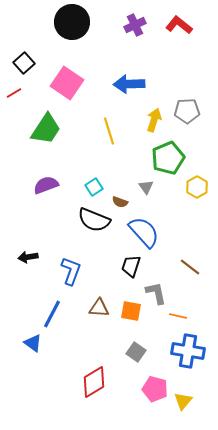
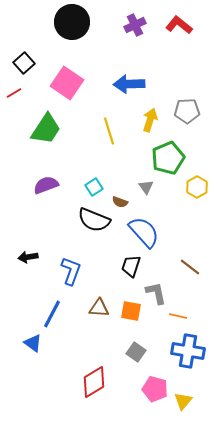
yellow arrow: moved 4 px left
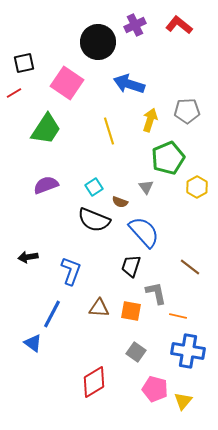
black circle: moved 26 px right, 20 px down
black square: rotated 30 degrees clockwise
blue arrow: rotated 20 degrees clockwise
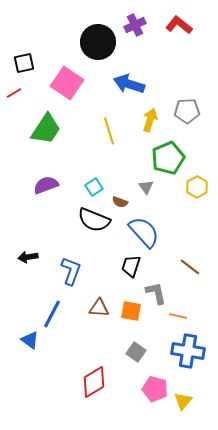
blue triangle: moved 3 px left, 3 px up
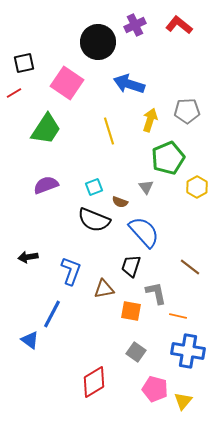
cyan square: rotated 12 degrees clockwise
brown triangle: moved 5 px right, 19 px up; rotated 15 degrees counterclockwise
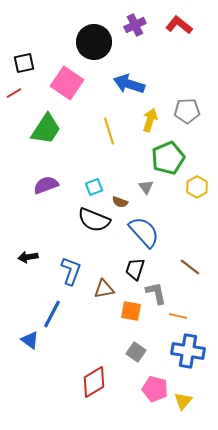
black circle: moved 4 px left
black trapezoid: moved 4 px right, 3 px down
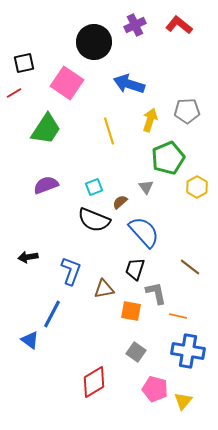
brown semicircle: rotated 119 degrees clockwise
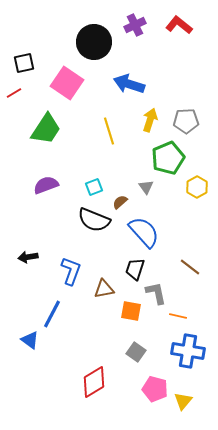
gray pentagon: moved 1 px left, 10 px down
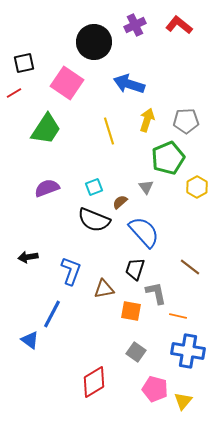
yellow arrow: moved 3 px left
purple semicircle: moved 1 px right, 3 px down
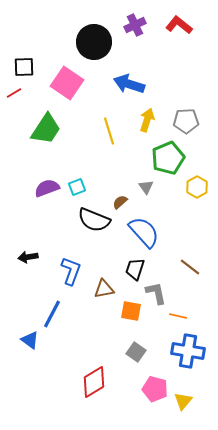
black square: moved 4 px down; rotated 10 degrees clockwise
cyan square: moved 17 px left
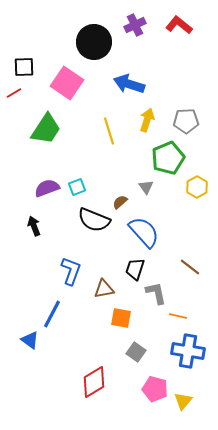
black arrow: moved 6 px right, 31 px up; rotated 78 degrees clockwise
orange square: moved 10 px left, 7 px down
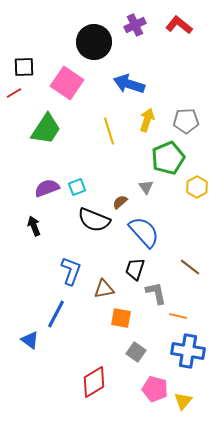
blue line: moved 4 px right
